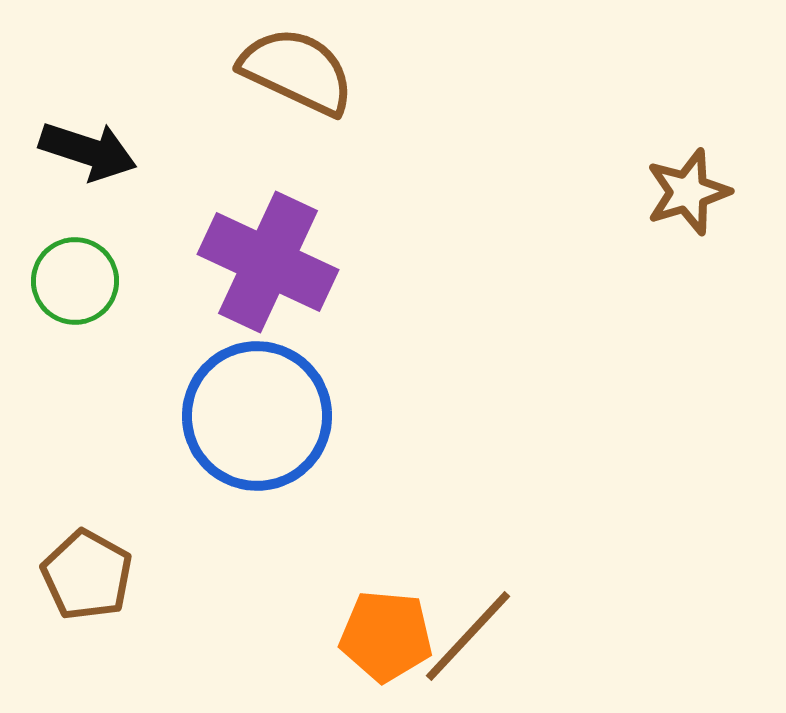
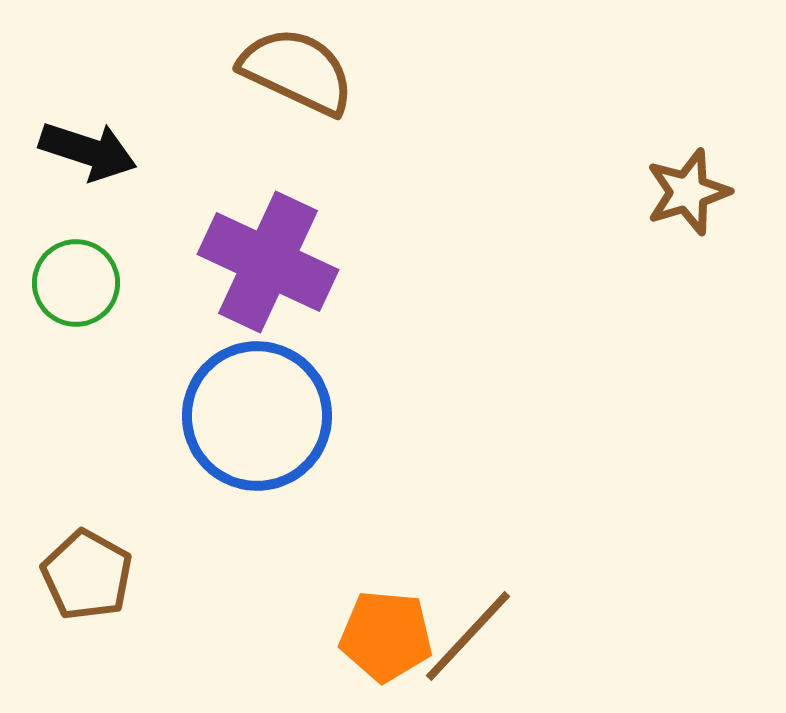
green circle: moved 1 px right, 2 px down
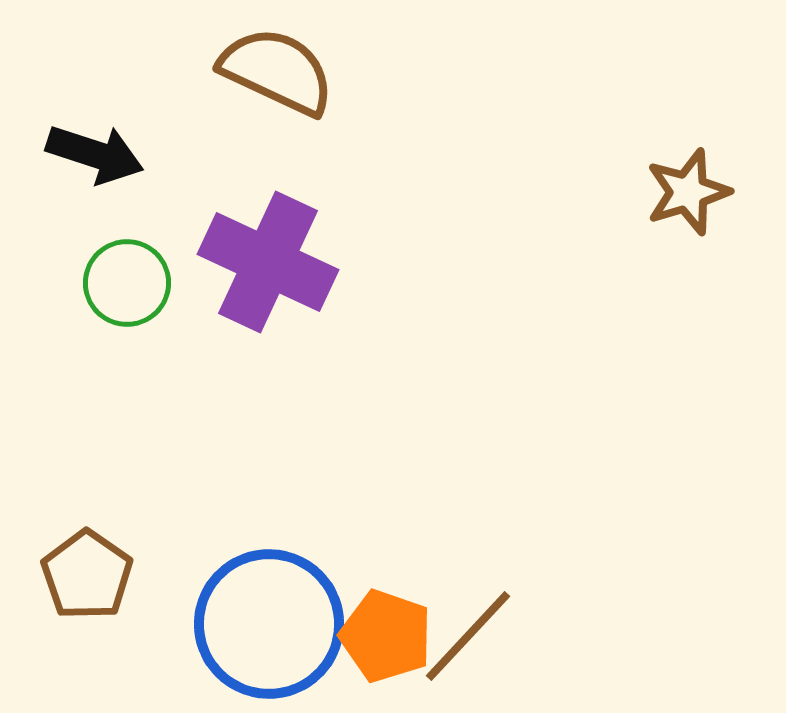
brown semicircle: moved 20 px left
black arrow: moved 7 px right, 3 px down
green circle: moved 51 px right
blue circle: moved 12 px right, 208 px down
brown pentagon: rotated 6 degrees clockwise
orange pentagon: rotated 14 degrees clockwise
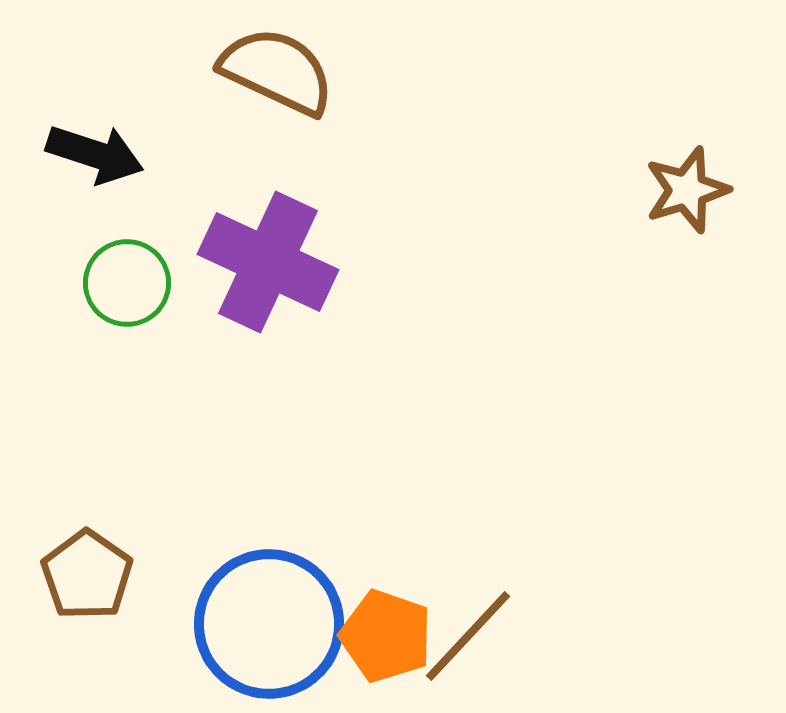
brown star: moved 1 px left, 2 px up
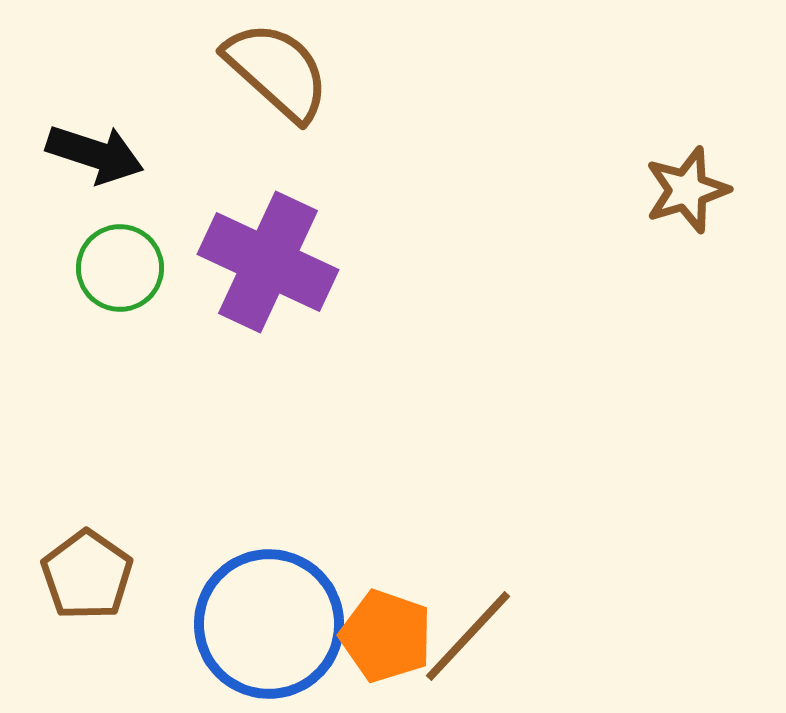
brown semicircle: rotated 17 degrees clockwise
green circle: moved 7 px left, 15 px up
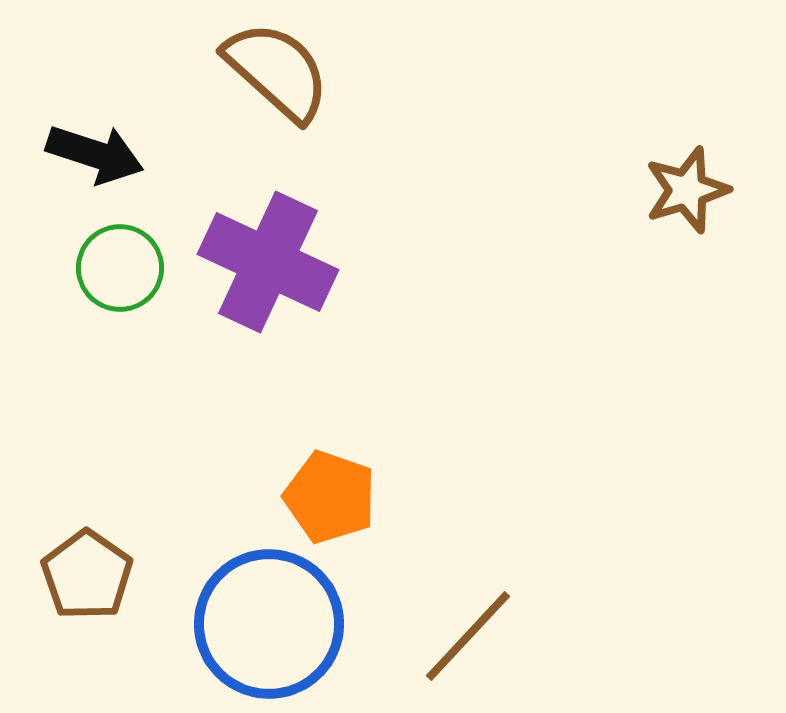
orange pentagon: moved 56 px left, 139 px up
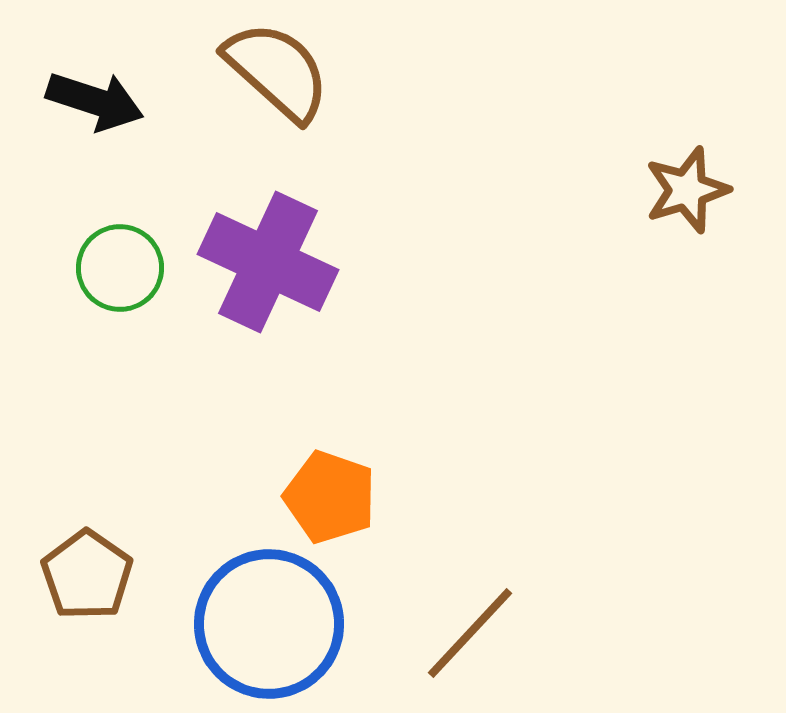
black arrow: moved 53 px up
brown line: moved 2 px right, 3 px up
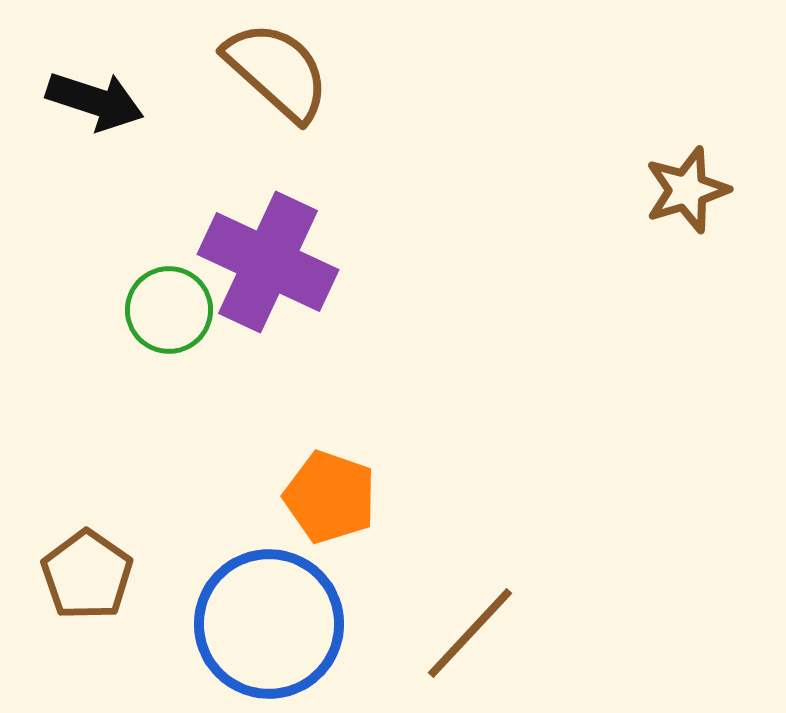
green circle: moved 49 px right, 42 px down
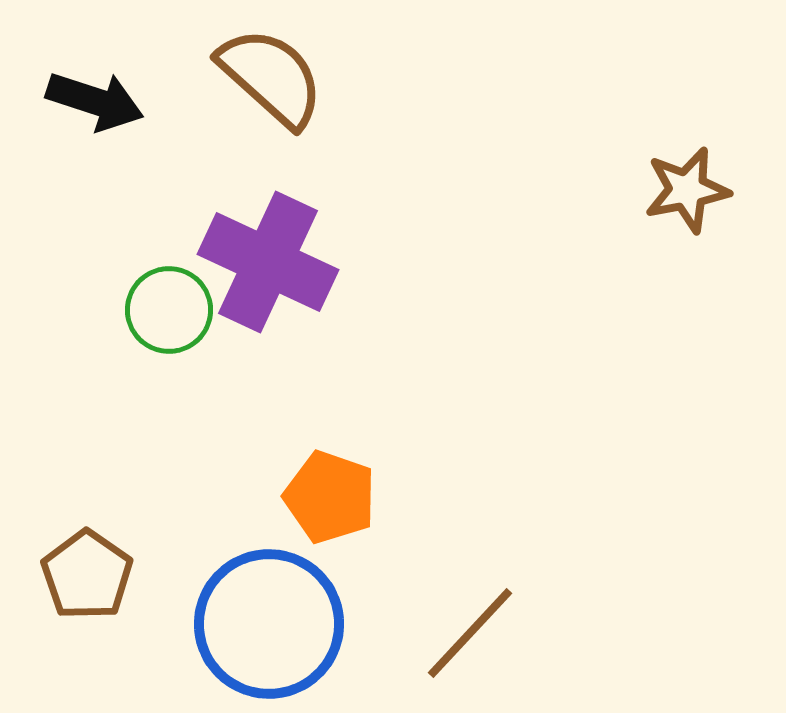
brown semicircle: moved 6 px left, 6 px down
brown star: rotated 6 degrees clockwise
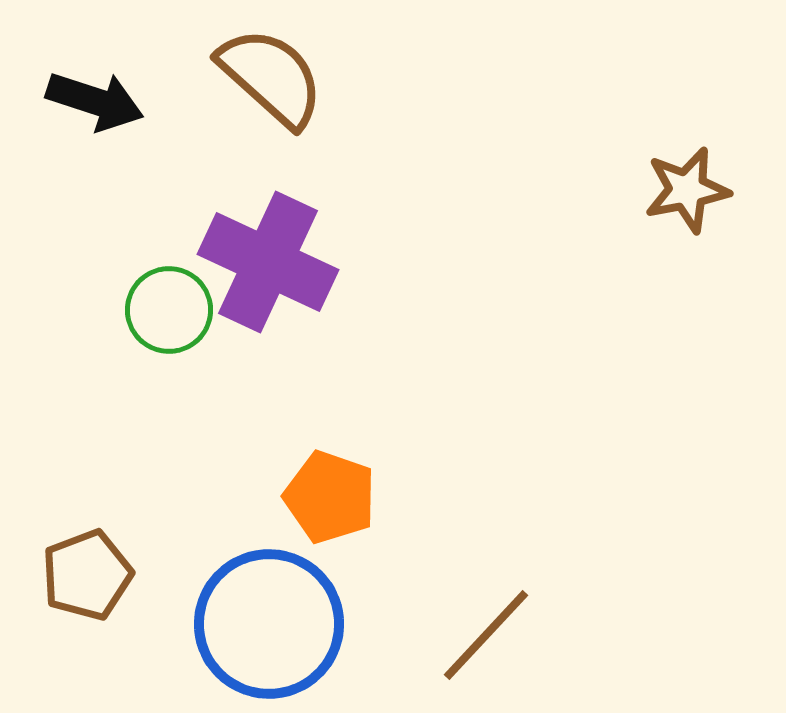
brown pentagon: rotated 16 degrees clockwise
brown line: moved 16 px right, 2 px down
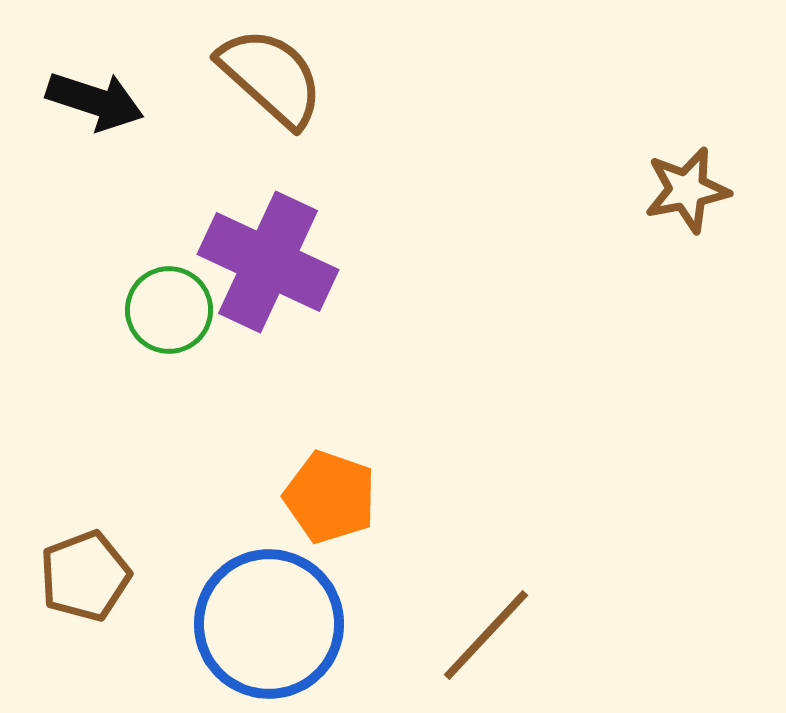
brown pentagon: moved 2 px left, 1 px down
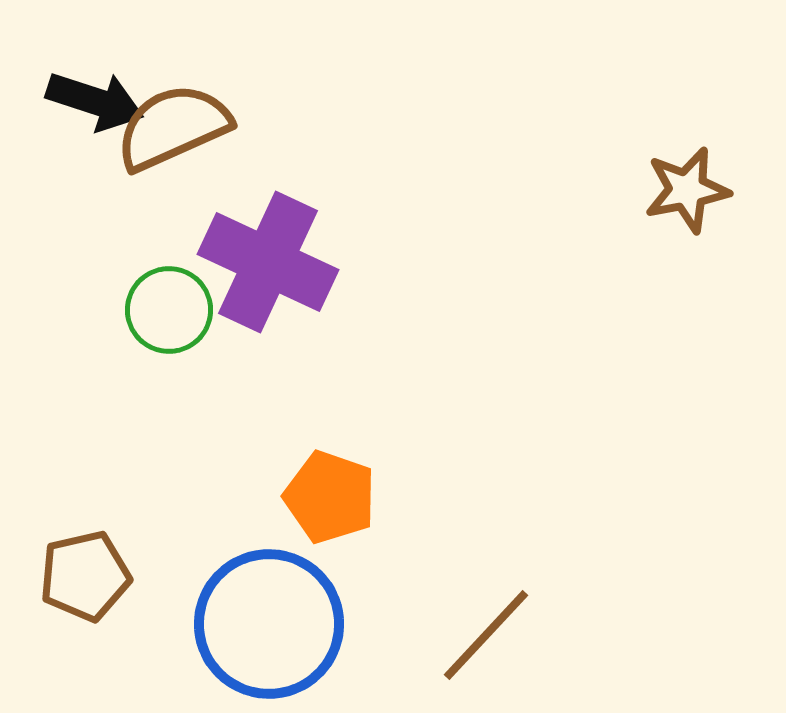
brown semicircle: moved 98 px left, 50 px down; rotated 66 degrees counterclockwise
brown pentagon: rotated 8 degrees clockwise
